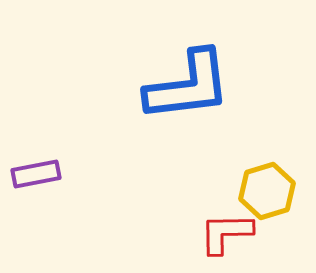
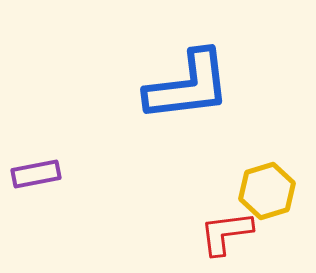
red L-shape: rotated 6 degrees counterclockwise
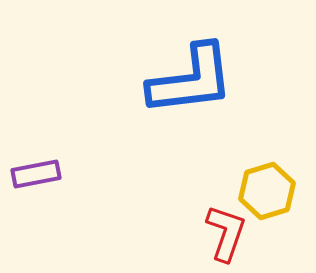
blue L-shape: moved 3 px right, 6 px up
red L-shape: rotated 116 degrees clockwise
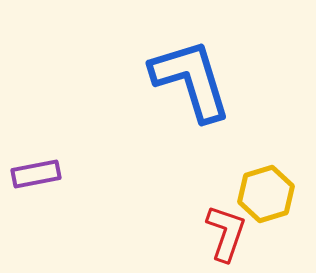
blue L-shape: rotated 100 degrees counterclockwise
yellow hexagon: moved 1 px left, 3 px down
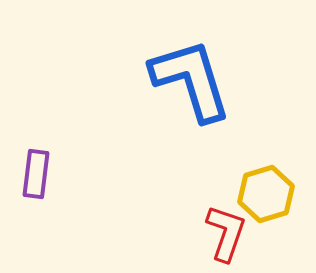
purple rectangle: rotated 72 degrees counterclockwise
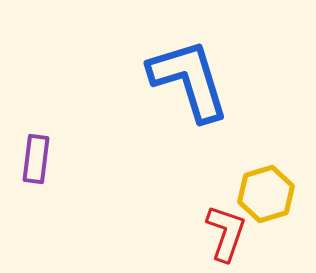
blue L-shape: moved 2 px left
purple rectangle: moved 15 px up
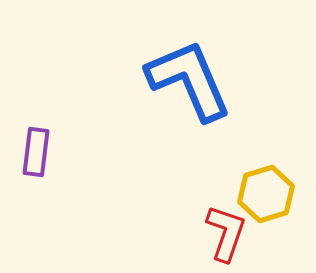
blue L-shape: rotated 6 degrees counterclockwise
purple rectangle: moved 7 px up
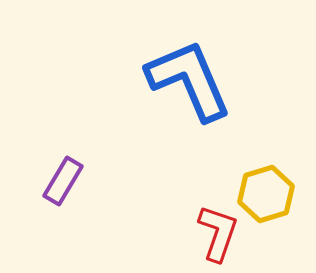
purple rectangle: moved 27 px right, 29 px down; rotated 24 degrees clockwise
red L-shape: moved 8 px left
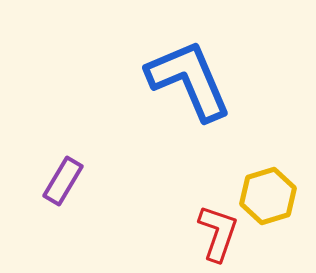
yellow hexagon: moved 2 px right, 2 px down
